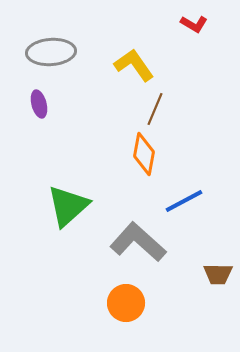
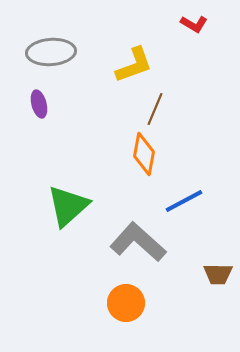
yellow L-shape: rotated 105 degrees clockwise
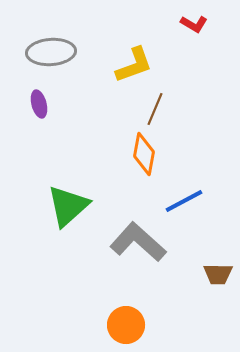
orange circle: moved 22 px down
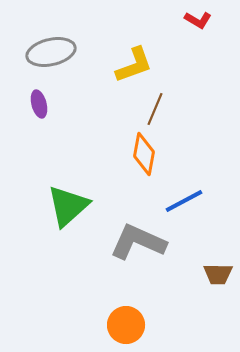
red L-shape: moved 4 px right, 4 px up
gray ellipse: rotated 9 degrees counterclockwise
gray L-shape: rotated 18 degrees counterclockwise
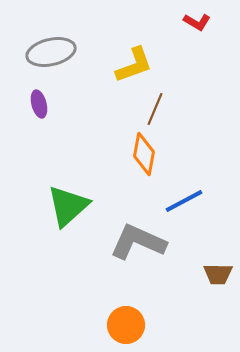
red L-shape: moved 1 px left, 2 px down
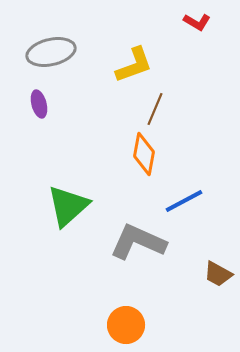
brown trapezoid: rotated 28 degrees clockwise
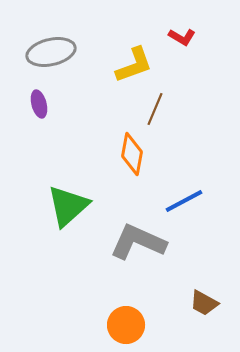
red L-shape: moved 15 px left, 15 px down
orange diamond: moved 12 px left
brown trapezoid: moved 14 px left, 29 px down
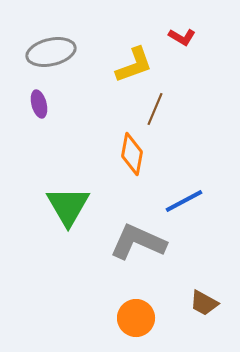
green triangle: rotated 18 degrees counterclockwise
orange circle: moved 10 px right, 7 px up
